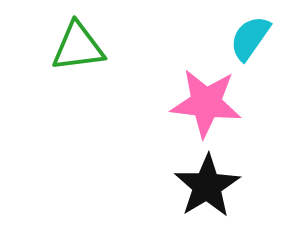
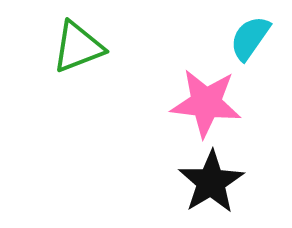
green triangle: rotated 14 degrees counterclockwise
black star: moved 4 px right, 4 px up
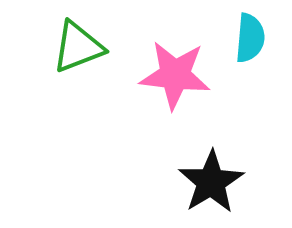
cyan semicircle: rotated 150 degrees clockwise
pink star: moved 31 px left, 28 px up
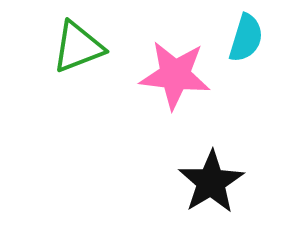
cyan semicircle: moved 4 px left; rotated 12 degrees clockwise
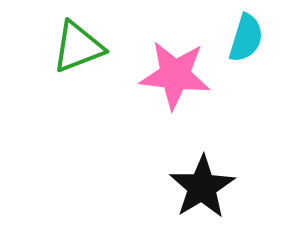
black star: moved 9 px left, 5 px down
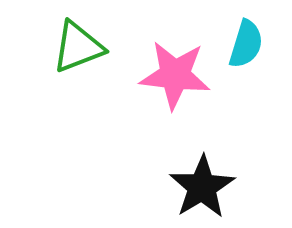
cyan semicircle: moved 6 px down
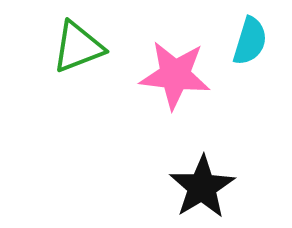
cyan semicircle: moved 4 px right, 3 px up
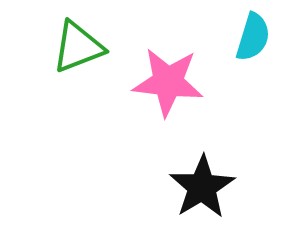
cyan semicircle: moved 3 px right, 4 px up
pink star: moved 7 px left, 7 px down
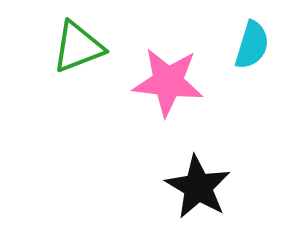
cyan semicircle: moved 1 px left, 8 px down
black star: moved 4 px left; rotated 10 degrees counterclockwise
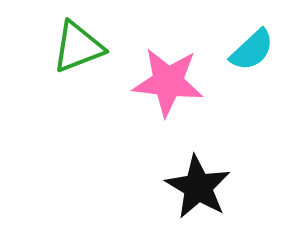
cyan semicircle: moved 5 px down; rotated 30 degrees clockwise
